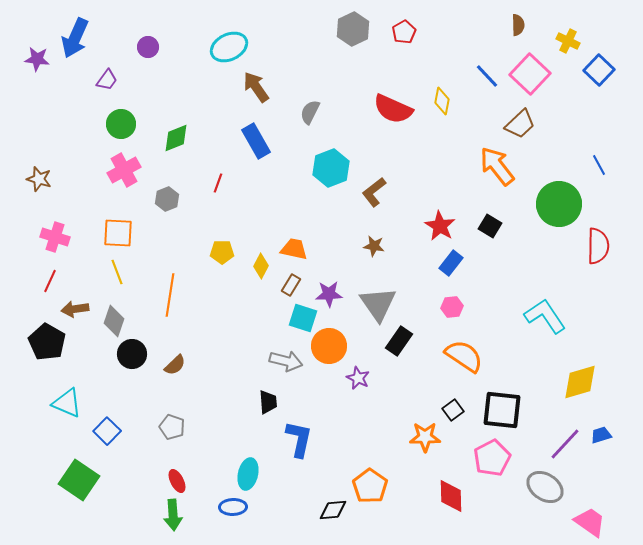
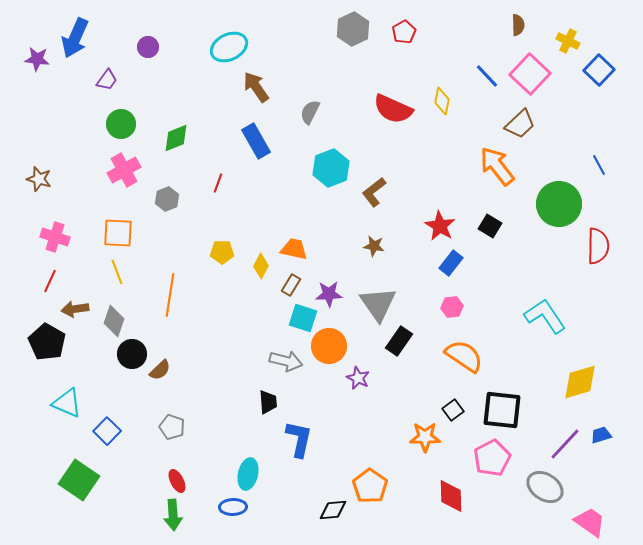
brown semicircle at (175, 365): moved 15 px left, 5 px down
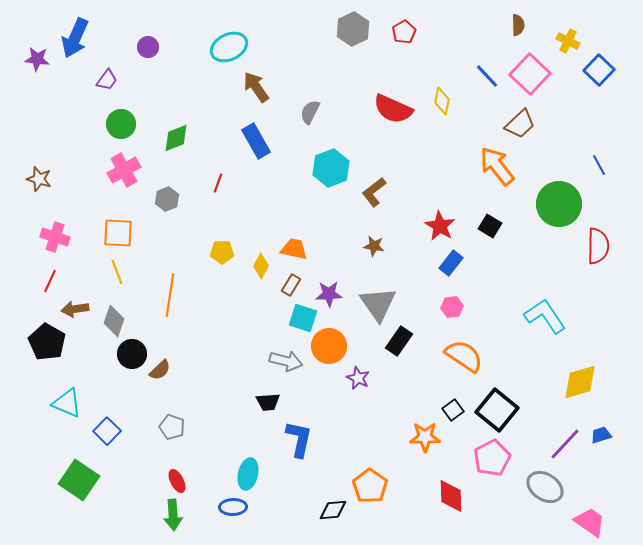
black trapezoid at (268, 402): rotated 90 degrees clockwise
black square at (502, 410): moved 5 px left; rotated 33 degrees clockwise
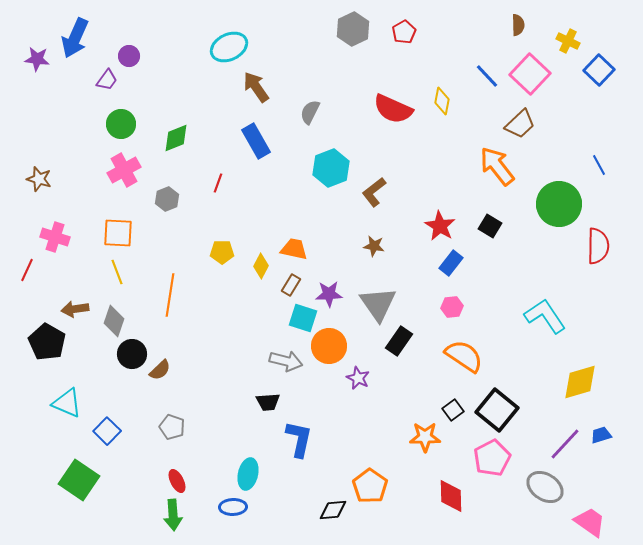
purple circle at (148, 47): moved 19 px left, 9 px down
red line at (50, 281): moved 23 px left, 11 px up
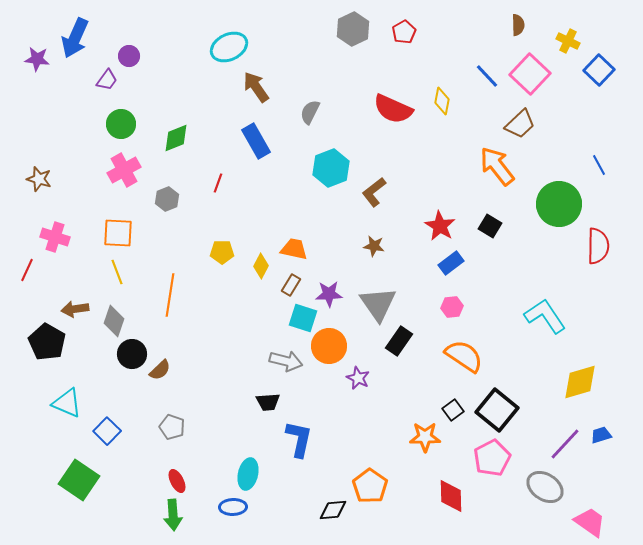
blue rectangle at (451, 263): rotated 15 degrees clockwise
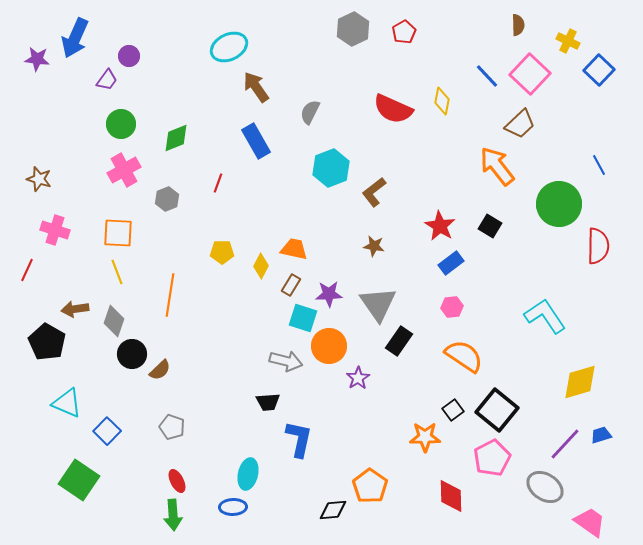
pink cross at (55, 237): moved 7 px up
purple star at (358, 378): rotated 15 degrees clockwise
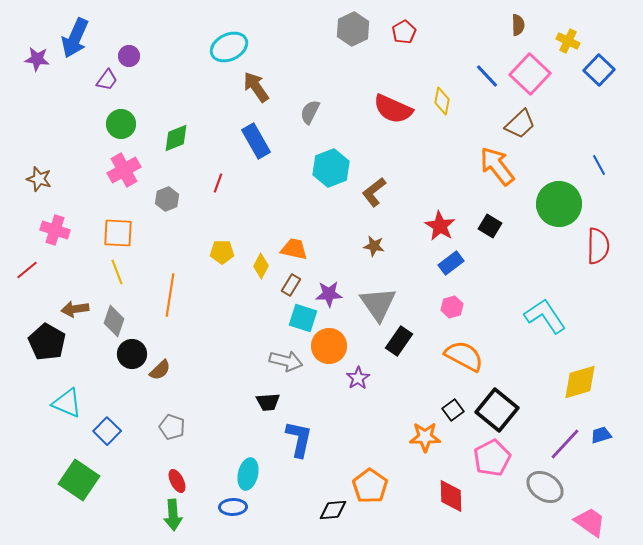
red line at (27, 270): rotated 25 degrees clockwise
pink hexagon at (452, 307): rotated 10 degrees counterclockwise
orange semicircle at (464, 356): rotated 6 degrees counterclockwise
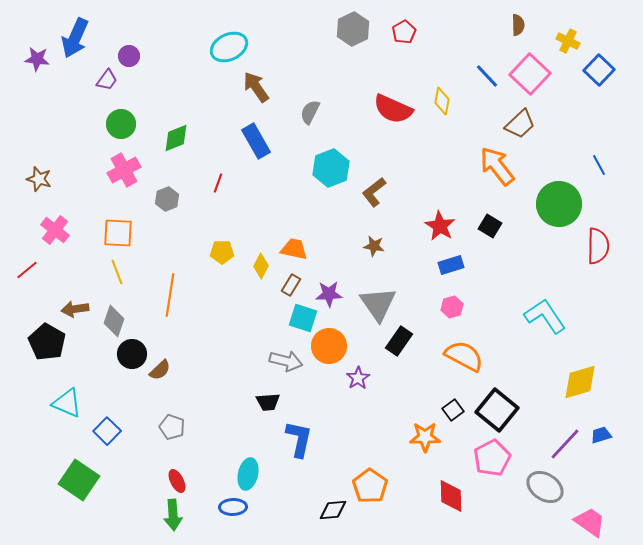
pink cross at (55, 230): rotated 20 degrees clockwise
blue rectangle at (451, 263): moved 2 px down; rotated 20 degrees clockwise
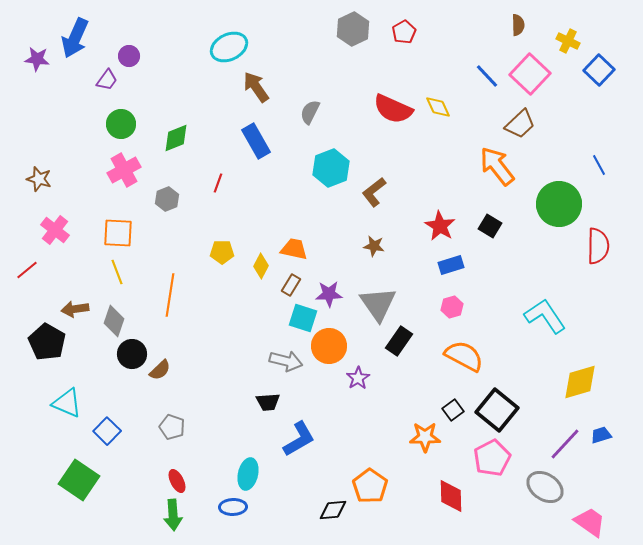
yellow diamond at (442, 101): moved 4 px left, 6 px down; rotated 36 degrees counterclockwise
blue L-shape at (299, 439): rotated 48 degrees clockwise
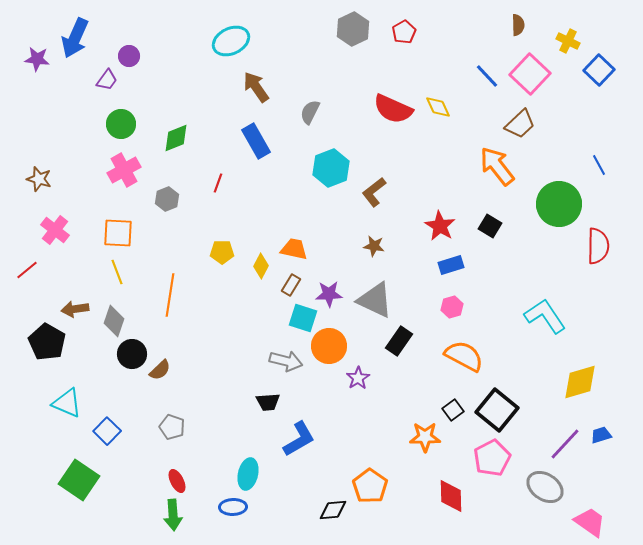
cyan ellipse at (229, 47): moved 2 px right, 6 px up
gray triangle at (378, 304): moved 3 px left, 4 px up; rotated 30 degrees counterclockwise
